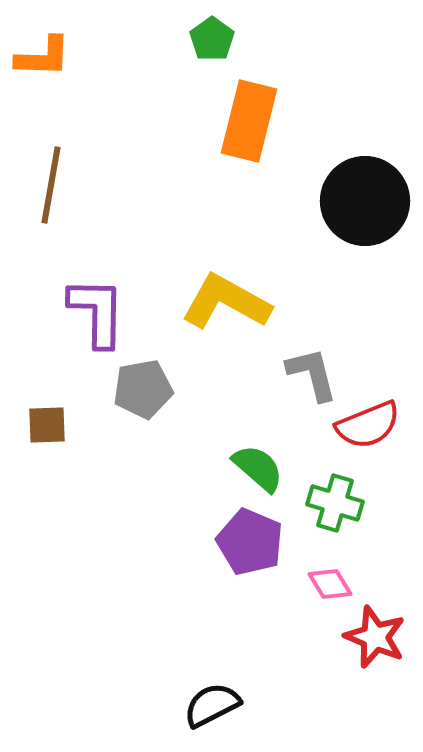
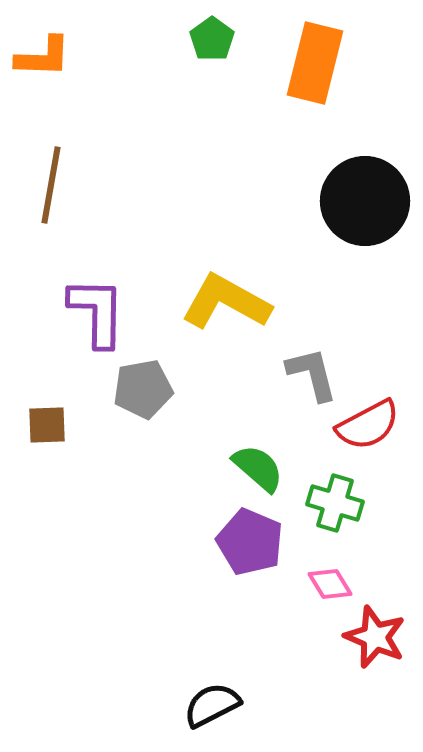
orange rectangle: moved 66 px right, 58 px up
red semicircle: rotated 6 degrees counterclockwise
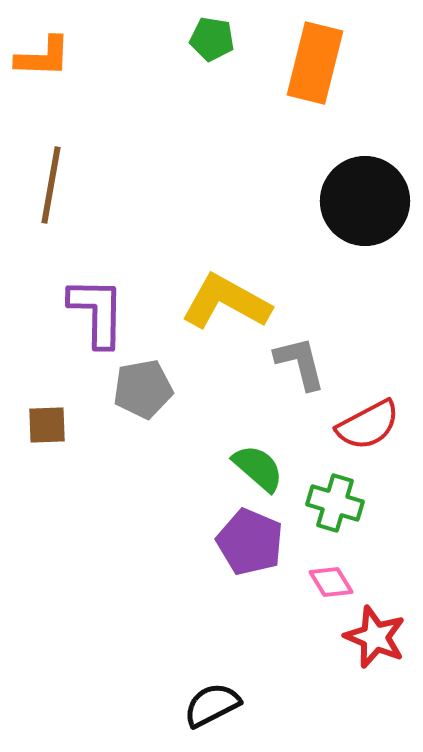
green pentagon: rotated 27 degrees counterclockwise
gray L-shape: moved 12 px left, 11 px up
pink diamond: moved 1 px right, 2 px up
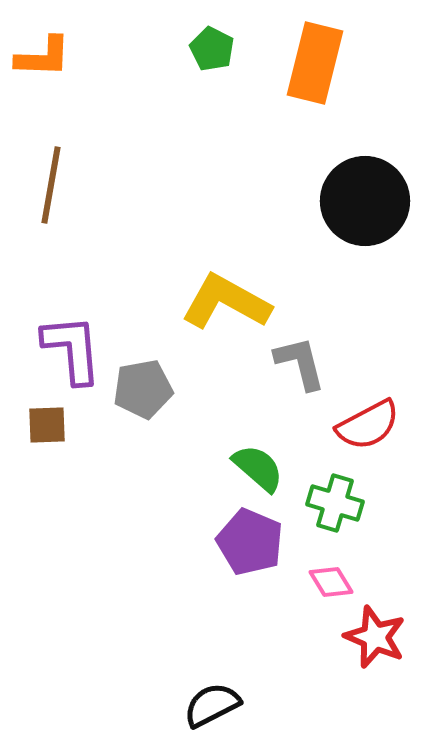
green pentagon: moved 10 px down; rotated 18 degrees clockwise
purple L-shape: moved 25 px left, 37 px down; rotated 6 degrees counterclockwise
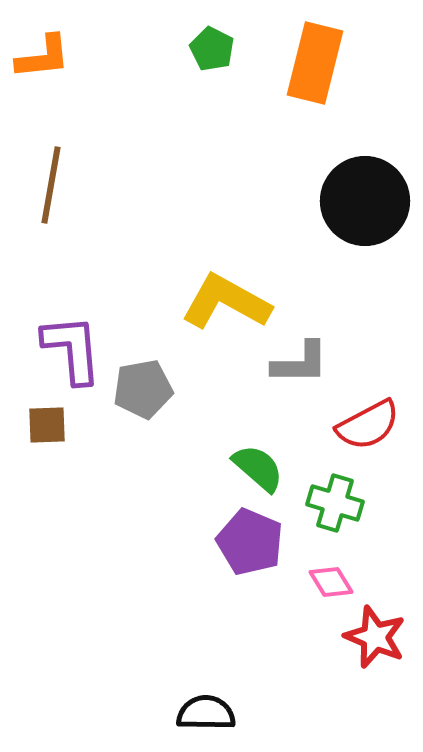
orange L-shape: rotated 8 degrees counterclockwise
gray L-shape: rotated 104 degrees clockwise
black semicircle: moved 6 px left, 8 px down; rotated 28 degrees clockwise
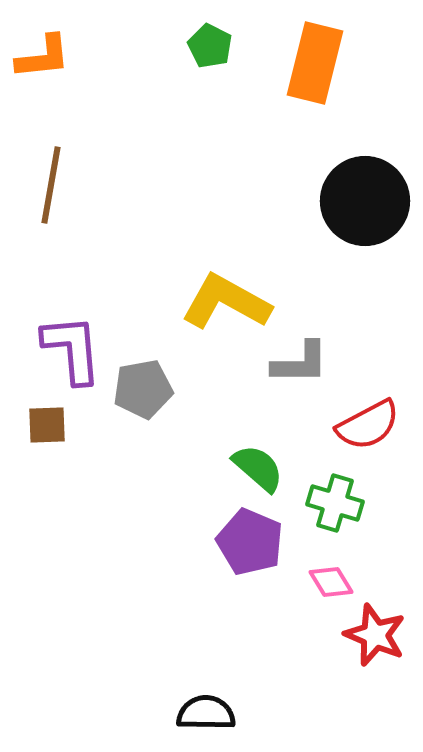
green pentagon: moved 2 px left, 3 px up
red star: moved 2 px up
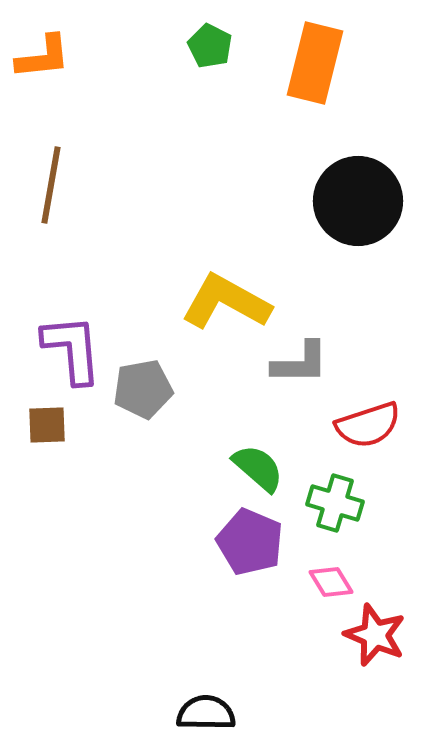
black circle: moved 7 px left
red semicircle: rotated 10 degrees clockwise
